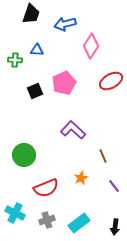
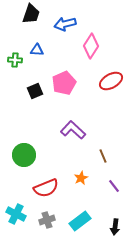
cyan cross: moved 1 px right, 1 px down
cyan rectangle: moved 1 px right, 2 px up
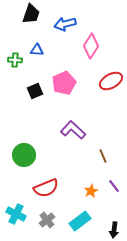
orange star: moved 10 px right, 13 px down
gray cross: rotated 21 degrees counterclockwise
black arrow: moved 1 px left, 3 px down
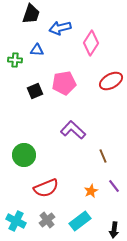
blue arrow: moved 5 px left, 4 px down
pink diamond: moved 3 px up
pink pentagon: rotated 15 degrees clockwise
cyan cross: moved 7 px down
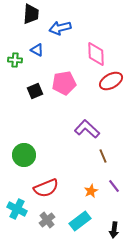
black trapezoid: rotated 15 degrees counterclockwise
pink diamond: moved 5 px right, 11 px down; rotated 35 degrees counterclockwise
blue triangle: rotated 24 degrees clockwise
purple L-shape: moved 14 px right, 1 px up
cyan cross: moved 1 px right, 12 px up
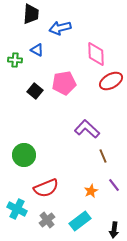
black square: rotated 28 degrees counterclockwise
purple line: moved 1 px up
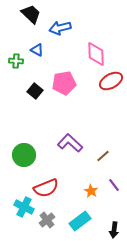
black trapezoid: rotated 50 degrees counterclockwise
green cross: moved 1 px right, 1 px down
purple L-shape: moved 17 px left, 14 px down
brown line: rotated 72 degrees clockwise
orange star: rotated 16 degrees counterclockwise
cyan cross: moved 7 px right, 2 px up
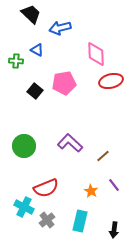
red ellipse: rotated 15 degrees clockwise
green circle: moved 9 px up
cyan rectangle: rotated 40 degrees counterclockwise
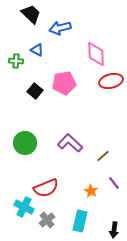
green circle: moved 1 px right, 3 px up
purple line: moved 2 px up
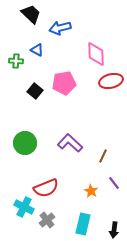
brown line: rotated 24 degrees counterclockwise
cyan rectangle: moved 3 px right, 3 px down
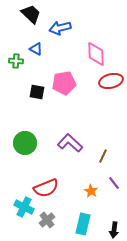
blue triangle: moved 1 px left, 1 px up
black square: moved 2 px right, 1 px down; rotated 28 degrees counterclockwise
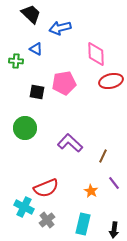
green circle: moved 15 px up
